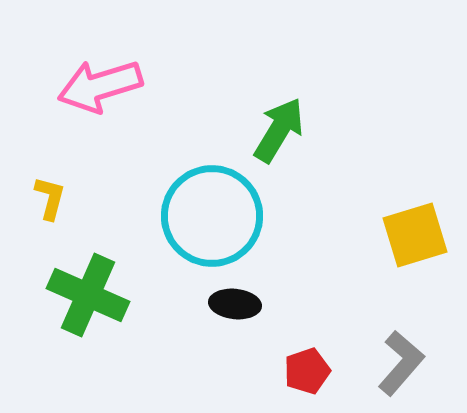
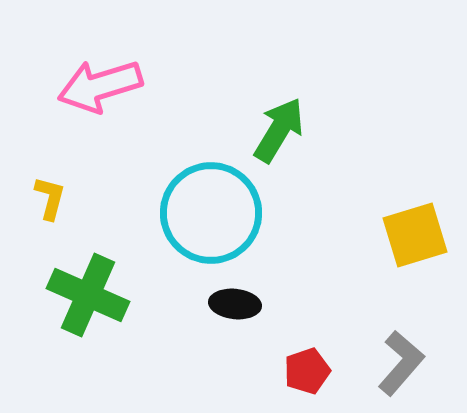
cyan circle: moved 1 px left, 3 px up
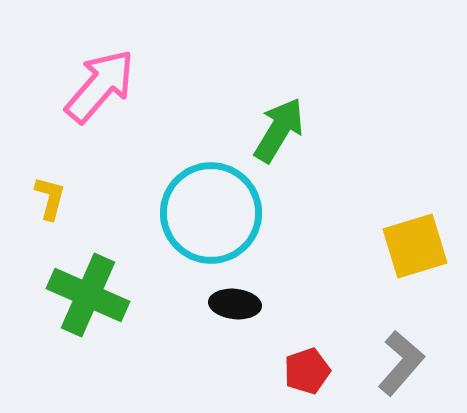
pink arrow: rotated 148 degrees clockwise
yellow square: moved 11 px down
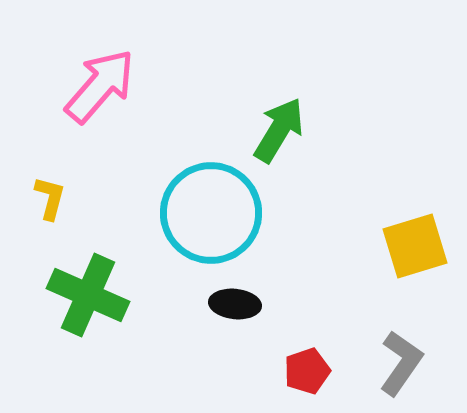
gray L-shape: rotated 6 degrees counterclockwise
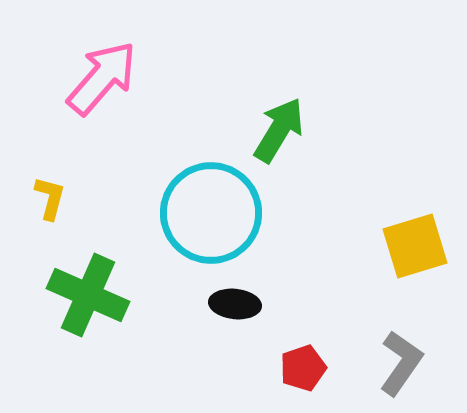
pink arrow: moved 2 px right, 8 px up
red pentagon: moved 4 px left, 3 px up
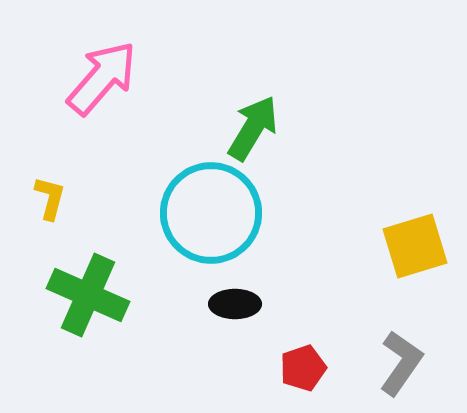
green arrow: moved 26 px left, 2 px up
black ellipse: rotated 6 degrees counterclockwise
